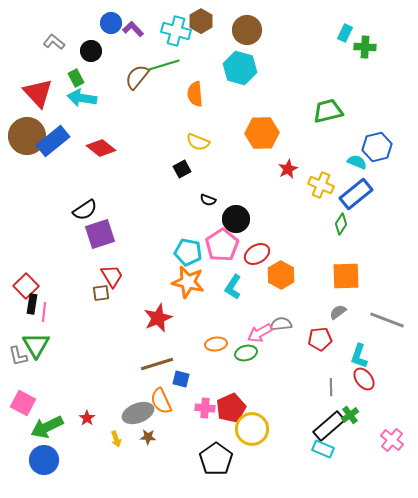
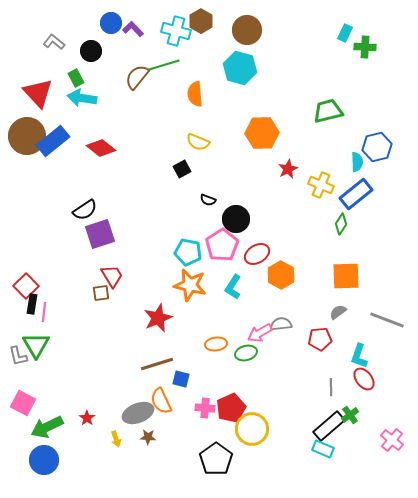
cyan semicircle at (357, 162): rotated 66 degrees clockwise
orange star at (188, 282): moved 2 px right, 3 px down
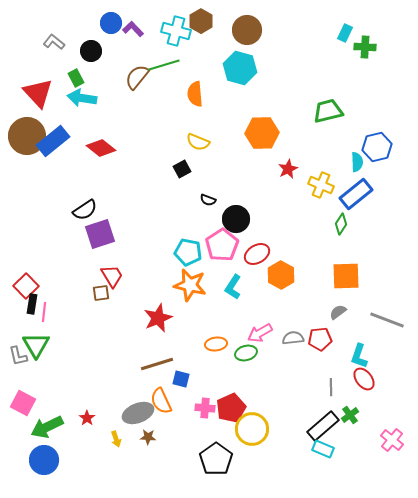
gray semicircle at (281, 324): moved 12 px right, 14 px down
black rectangle at (329, 426): moved 6 px left
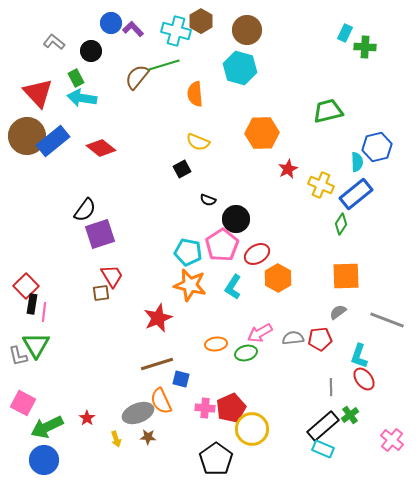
black semicircle at (85, 210): rotated 20 degrees counterclockwise
orange hexagon at (281, 275): moved 3 px left, 3 px down
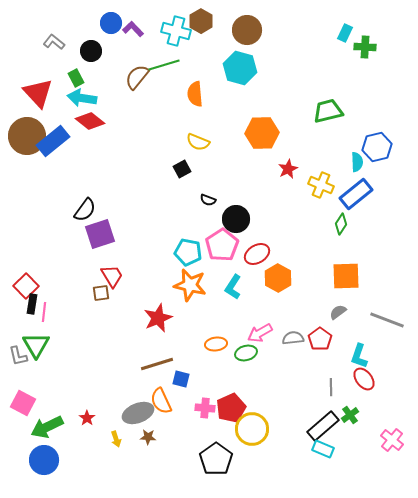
red diamond at (101, 148): moved 11 px left, 27 px up
red pentagon at (320, 339): rotated 30 degrees counterclockwise
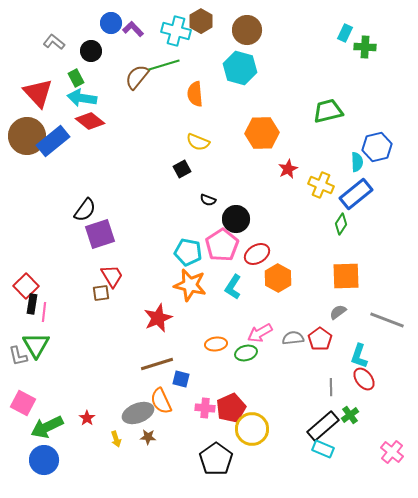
pink cross at (392, 440): moved 12 px down
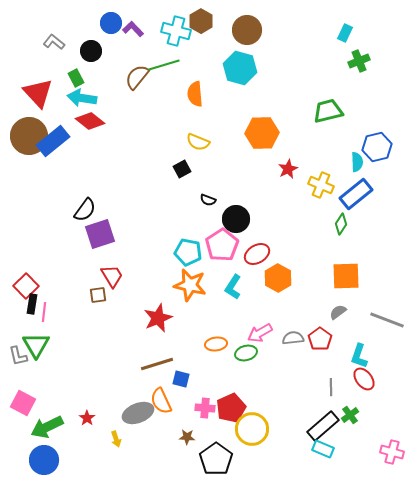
green cross at (365, 47): moved 6 px left, 14 px down; rotated 25 degrees counterclockwise
brown circle at (27, 136): moved 2 px right
brown square at (101, 293): moved 3 px left, 2 px down
brown star at (148, 437): moved 39 px right
pink cross at (392, 452): rotated 25 degrees counterclockwise
